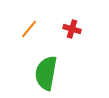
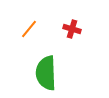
green semicircle: rotated 12 degrees counterclockwise
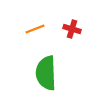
orange line: moved 6 px right; rotated 30 degrees clockwise
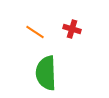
orange line: moved 3 px down; rotated 54 degrees clockwise
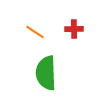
red cross: moved 2 px right; rotated 18 degrees counterclockwise
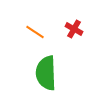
red cross: rotated 30 degrees clockwise
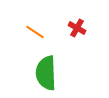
red cross: moved 3 px right, 1 px up
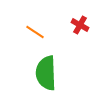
red cross: moved 3 px right, 3 px up
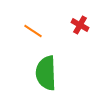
orange line: moved 2 px left, 1 px up
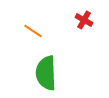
red cross: moved 4 px right, 5 px up
